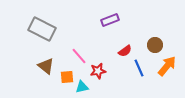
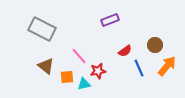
cyan triangle: moved 2 px right, 3 px up
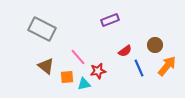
pink line: moved 1 px left, 1 px down
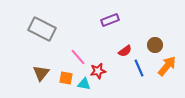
brown triangle: moved 5 px left, 7 px down; rotated 30 degrees clockwise
orange square: moved 1 px left, 1 px down; rotated 16 degrees clockwise
cyan triangle: rotated 24 degrees clockwise
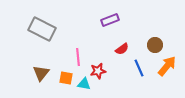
red semicircle: moved 3 px left, 2 px up
pink line: rotated 36 degrees clockwise
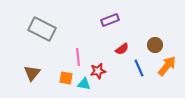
brown triangle: moved 9 px left
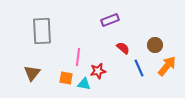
gray rectangle: moved 2 px down; rotated 60 degrees clockwise
red semicircle: moved 1 px right, 1 px up; rotated 104 degrees counterclockwise
pink line: rotated 12 degrees clockwise
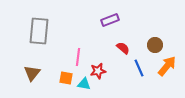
gray rectangle: moved 3 px left; rotated 8 degrees clockwise
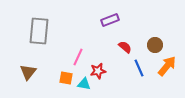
red semicircle: moved 2 px right, 1 px up
pink line: rotated 18 degrees clockwise
brown triangle: moved 4 px left, 1 px up
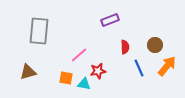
red semicircle: rotated 48 degrees clockwise
pink line: moved 1 px right, 2 px up; rotated 24 degrees clockwise
brown triangle: rotated 36 degrees clockwise
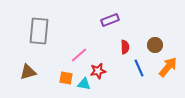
orange arrow: moved 1 px right, 1 px down
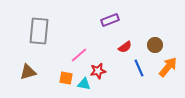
red semicircle: rotated 56 degrees clockwise
